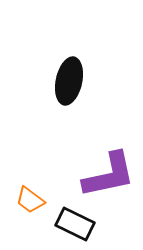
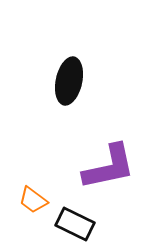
purple L-shape: moved 8 px up
orange trapezoid: moved 3 px right
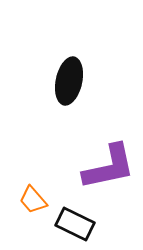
orange trapezoid: rotated 12 degrees clockwise
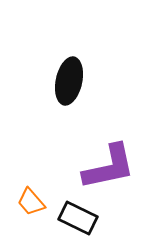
orange trapezoid: moved 2 px left, 2 px down
black rectangle: moved 3 px right, 6 px up
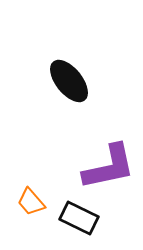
black ellipse: rotated 51 degrees counterclockwise
black rectangle: moved 1 px right
